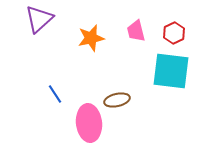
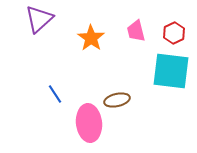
orange star: rotated 24 degrees counterclockwise
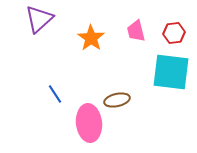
red hexagon: rotated 20 degrees clockwise
cyan square: moved 1 px down
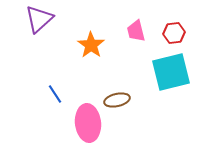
orange star: moved 7 px down
cyan square: rotated 21 degrees counterclockwise
pink ellipse: moved 1 px left
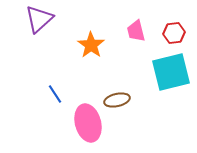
pink ellipse: rotated 9 degrees counterclockwise
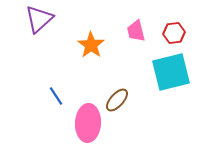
blue line: moved 1 px right, 2 px down
brown ellipse: rotated 35 degrees counterclockwise
pink ellipse: rotated 18 degrees clockwise
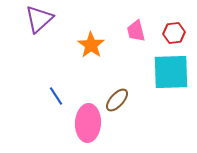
cyan square: rotated 12 degrees clockwise
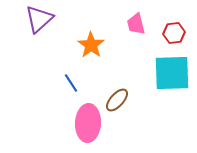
pink trapezoid: moved 7 px up
cyan square: moved 1 px right, 1 px down
blue line: moved 15 px right, 13 px up
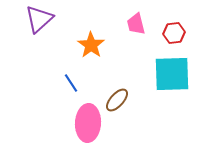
cyan square: moved 1 px down
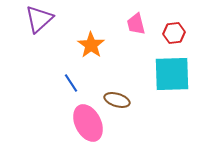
brown ellipse: rotated 65 degrees clockwise
pink ellipse: rotated 30 degrees counterclockwise
